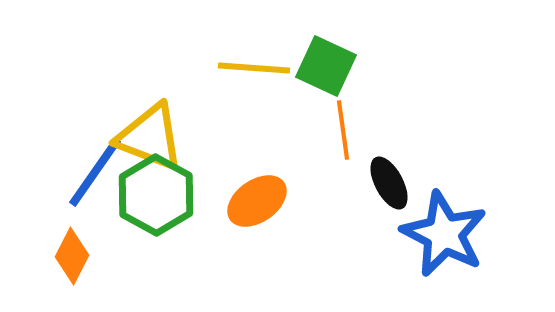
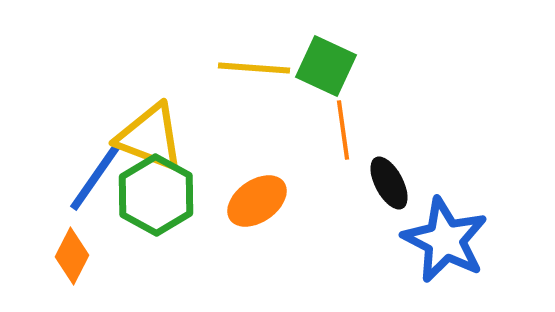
blue line: moved 1 px right, 4 px down
blue star: moved 1 px right, 6 px down
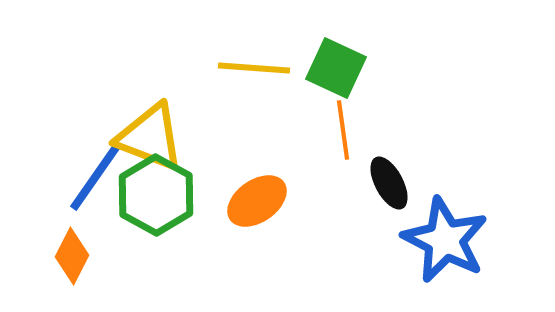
green square: moved 10 px right, 2 px down
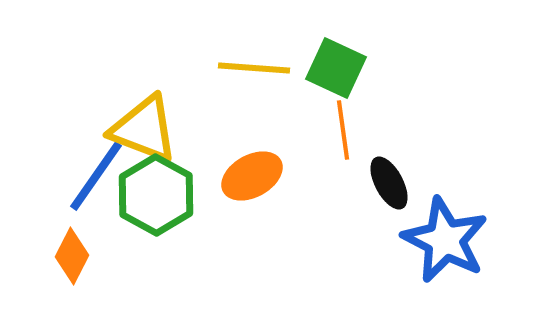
yellow triangle: moved 6 px left, 8 px up
orange ellipse: moved 5 px left, 25 px up; rotated 6 degrees clockwise
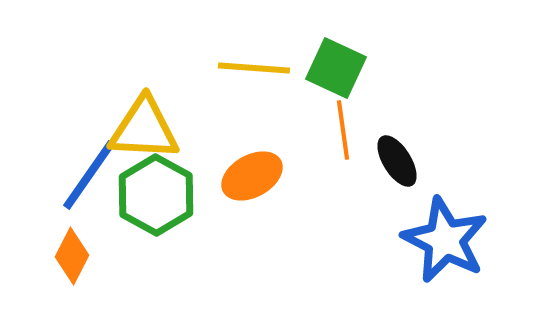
yellow triangle: rotated 18 degrees counterclockwise
blue line: moved 7 px left, 1 px up
black ellipse: moved 8 px right, 22 px up; rotated 4 degrees counterclockwise
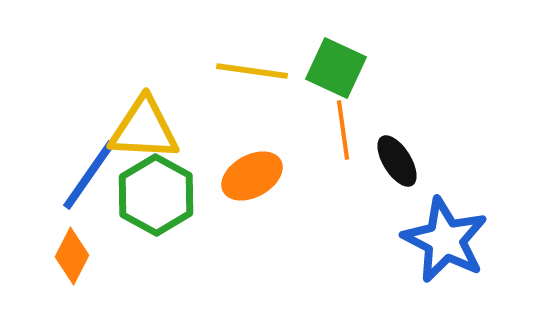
yellow line: moved 2 px left, 3 px down; rotated 4 degrees clockwise
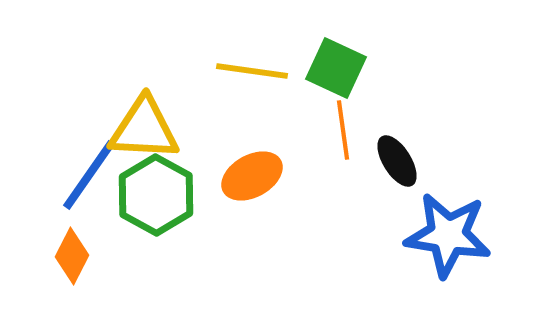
blue star: moved 3 px right, 5 px up; rotated 18 degrees counterclockwise
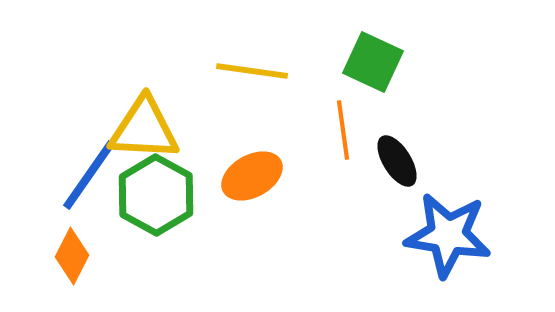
green square: moved 37 px right, 6 px up
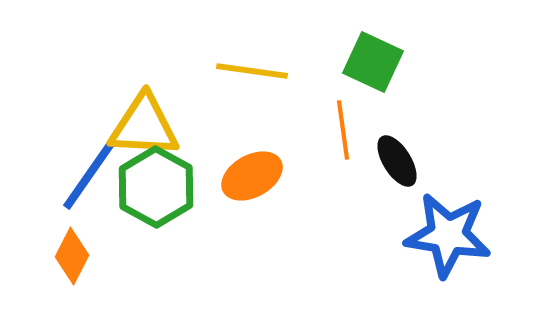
yellow triangle: moved 3 px up
green hexagon: moved 8 px up
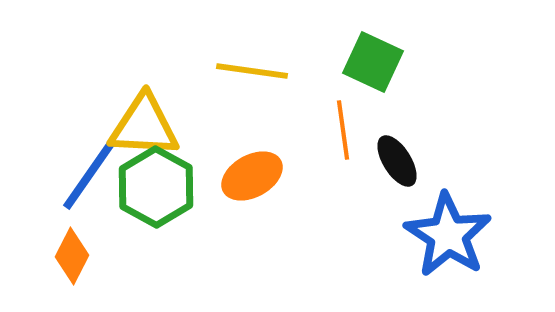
blue star: rotated 24 degrees clockwise
